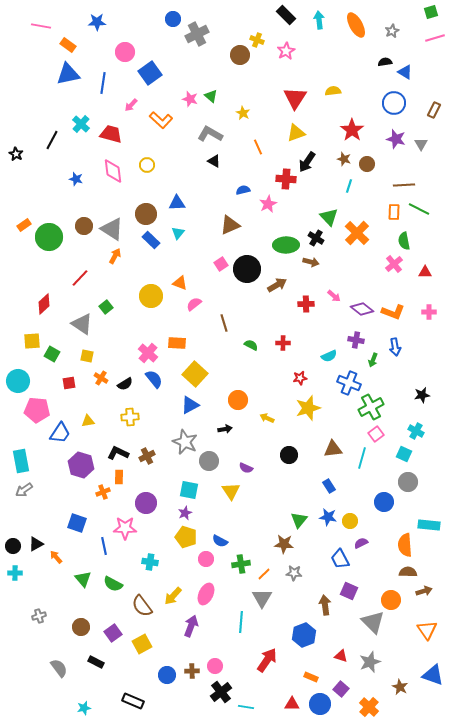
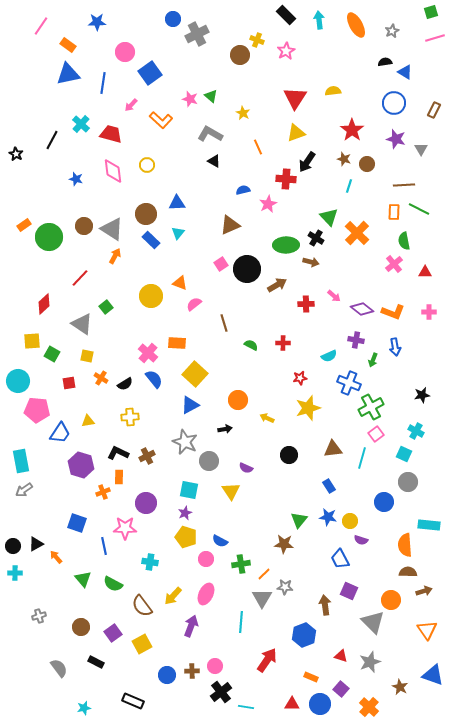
pink line at (41, 26): rotated 66 degrees counterclockwise
gray triangle at (421, 144): moved 5 px down
purple semicircle at (361, 543): moved 3 px up; rotated 136 degrees counterclockwise
gray star at (294, 573): moved 9 px left, 14 px down
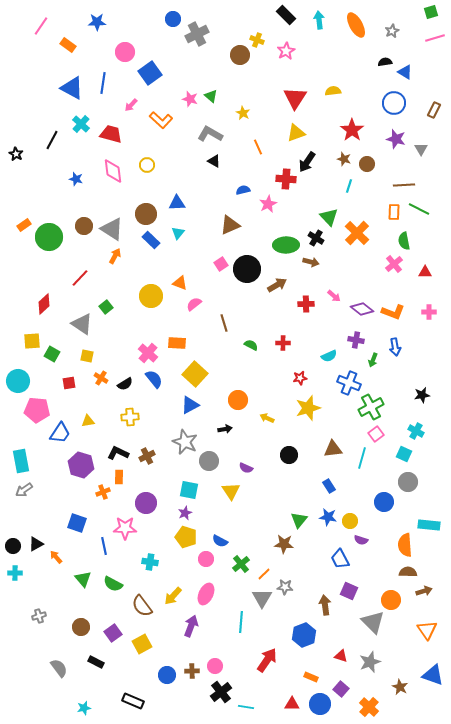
blue triangle at (68, 74): moved 4 px right, 14 px down; rotated 40 degrees clockwise
green cross at (241, 564): rotated 30 degrees counterclockwise
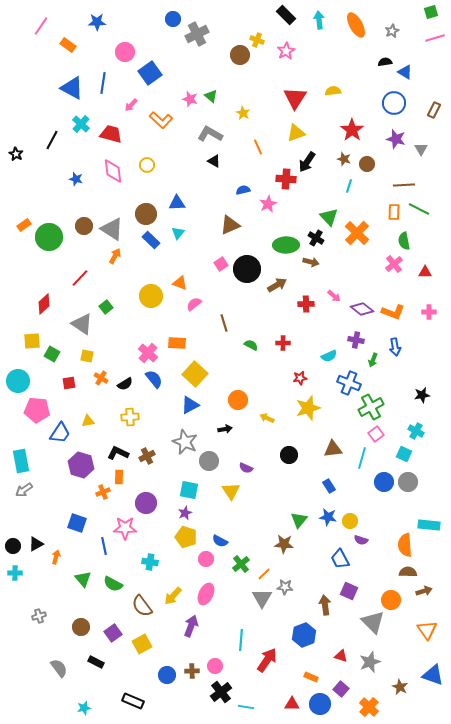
blue circle at (384, 502): moved 20 px up
orange arrow at (56, 557): rotated 56 degrees clockwise
cyan line at (241, 622): moved 18 px down
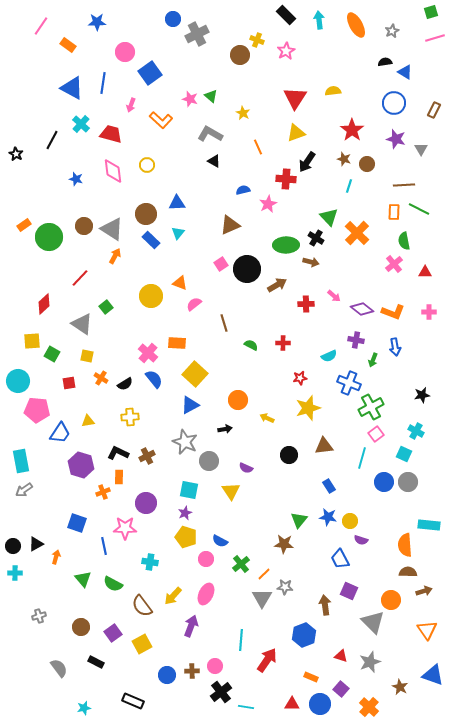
pink arrow at (131, 105): rotated 24 degrees counterclockwise
brown triangle at (333, 449): moved 9 px left, 3 px up
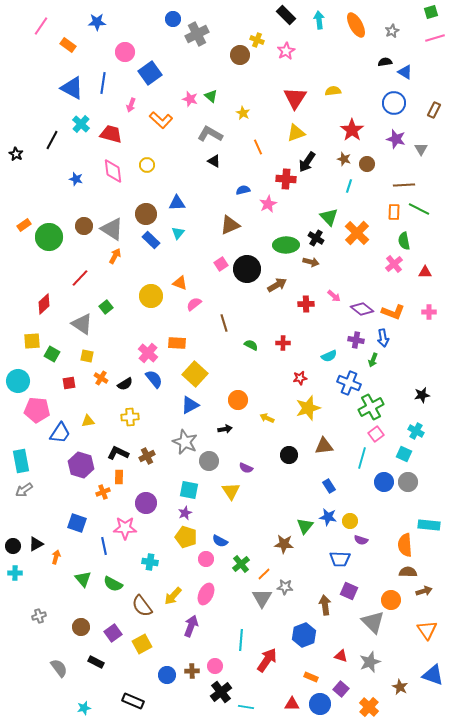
blue arrow at (395, 347): moved 12 px left, 9 px up
green triangle at (299, 520): moved 6 px right, 6 px down
blue trapezoid at (340, 559): rotated 60 degrees counterclockwise
